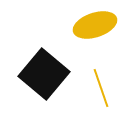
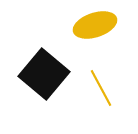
yellow line: rotated 9 degrees counterclockwise
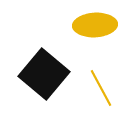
yellow ellipse: rotated 15 degrees clockwise
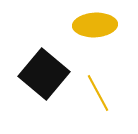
yellow line: moved 3 px left, 5 px down
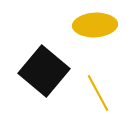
black square: moved 3 px up
